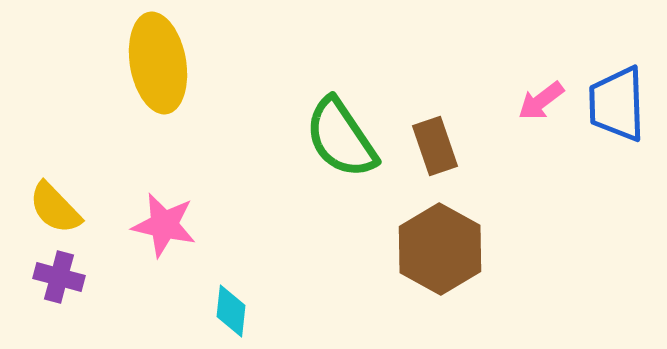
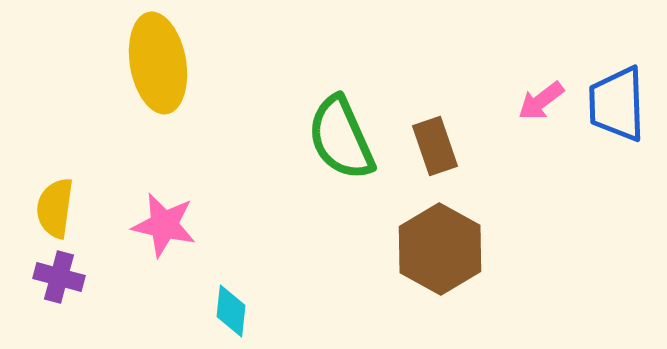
green semicircle: rotated 10 degrees clockwise
yellow semicircle: rotated 52 degrees clockwise
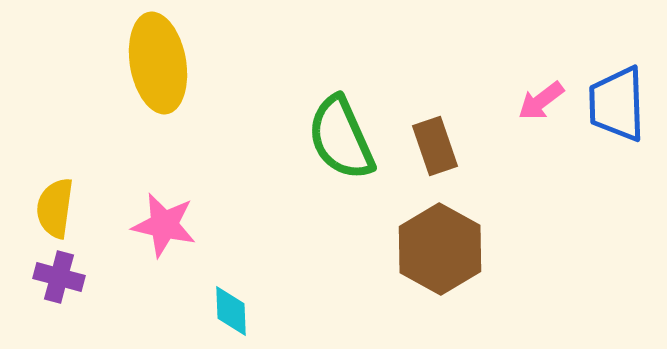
cyan diamond: rotated 8 degrees counterclockwise
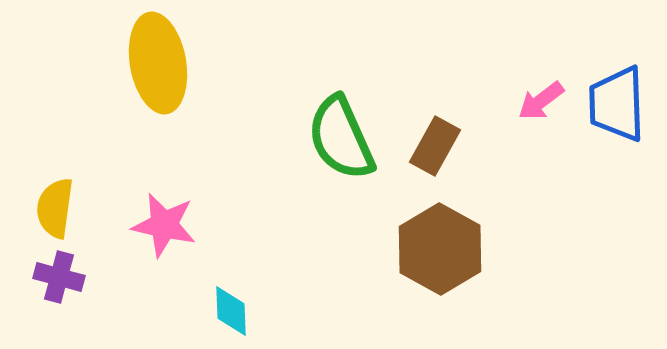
brown rectangle: rotated 48 degrees clockwise
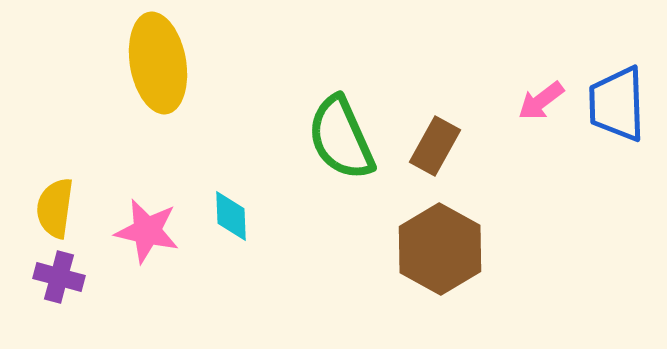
pink star: moved 17 px left, 6 px down
cyan diamond: moved 95 px up
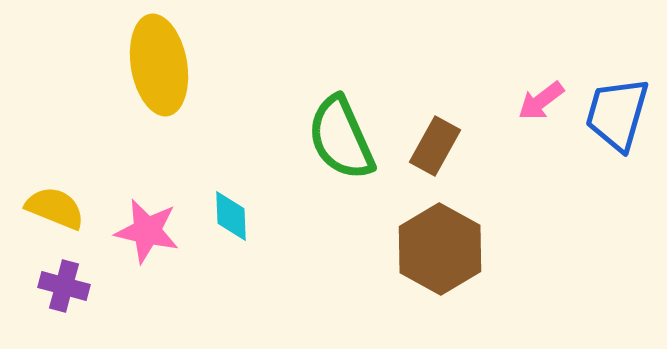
yellow ellipse: moved 1 px right, 2 px down
blue trapezoid: moved 10 px down; rotated 18 degrees clockwise
yellow semicircle: rotated 104 degrees clockwise
purple cross: moved 5 px right, 9 px down
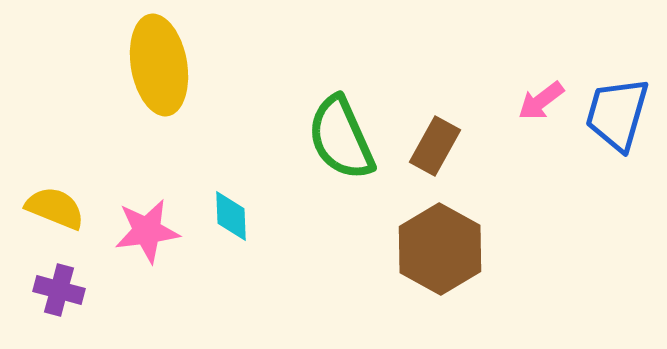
pink star: rotated 20 degrees counterclockwise
purple cross: moved 5 px left, 4 px down
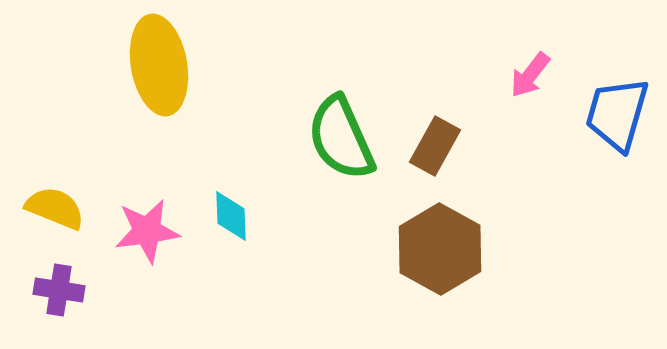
pink arrow: moved 11 px left, 26 px up; rotated 15 degrees counterclockwise
purple cross: rotated 6 degrees counterclockwise
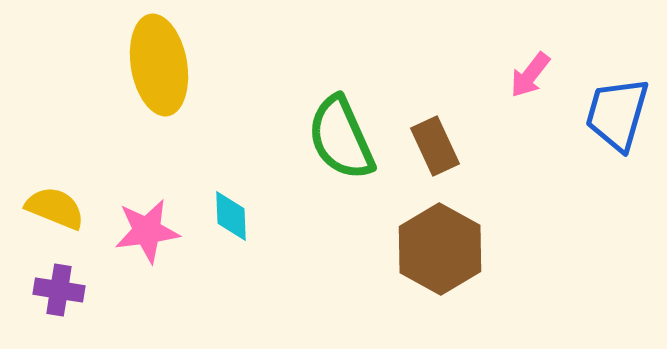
brown rectangle: rotated 54 degrees counterclockwise
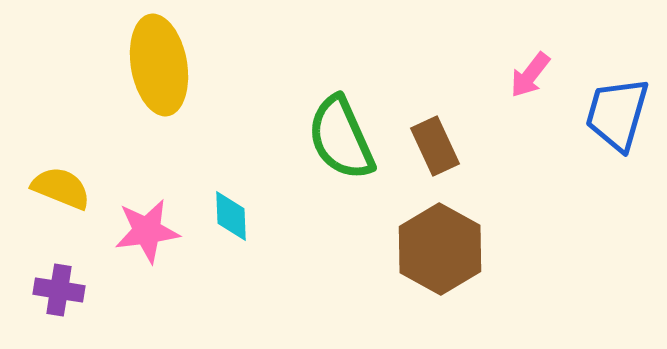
yellow semicircle: moved 6 px right, 20 px up
